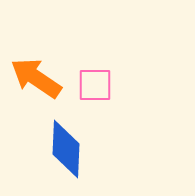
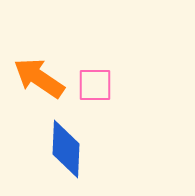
orange arrow: moved 3 px right
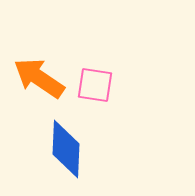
pink square: rotated 9 degrees clockwise
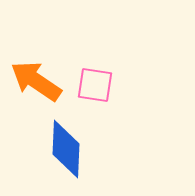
orange arrow: moved 3 px left, 3 px down
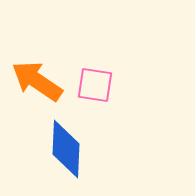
orange arrow: moved 1 px right
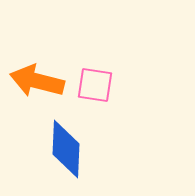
orange arrow: rotated 20 degrees counterclockwise
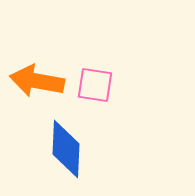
orange arrow: rotated 4 degrees counterclockwise
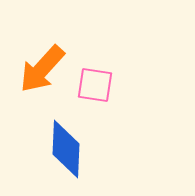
orange arrow: moved 5 px right, 12 px up; rotated 58 degrees counterclockwise
